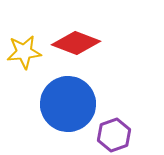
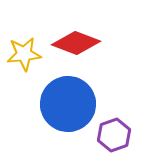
yellow star: moved 2 px down
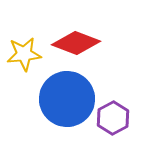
blue circle: moved 1 px left, 5 px up
purple hexagon: moved 1 px left, 17 px up; rotated 8 degrees counterclockwise
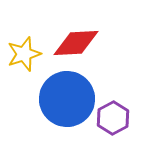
red diamond: rotated 24 degrees counterclockwise
yellow star: rotated 12 degrees counterclockwise
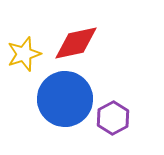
red diamond: rotated 9 degrees counterclockwise
blue circle: moved 2 px left
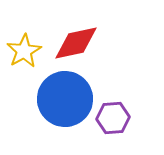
yellow star: moved 3 px up; rotated 12 degrees counterclockwise
purple hexagon: rotated 24 degrees clockwise
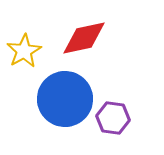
red diamond: moved 8 px right, 5 px up
purple hexagon: rotated 12 degrees clockwise
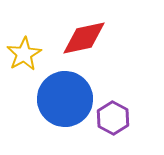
yellow star: moved 3 px down
purple hexagon: rotated 20 degrees clockwise
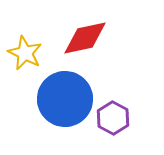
red diamond: moved 1 px right
yellow star: moved 1 px right, 1 px up; rotated 16 degrees counterclockwise
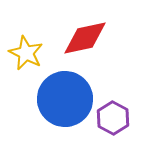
yellow star: moved 1 px right
